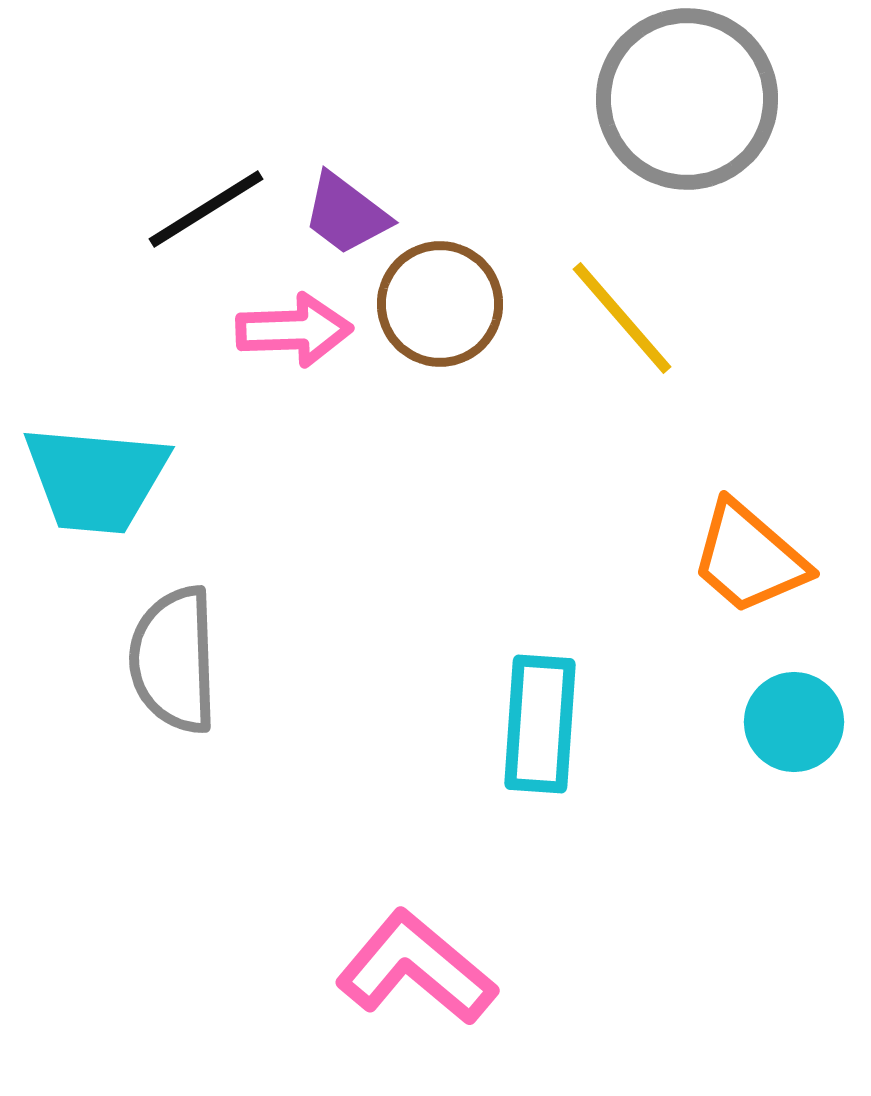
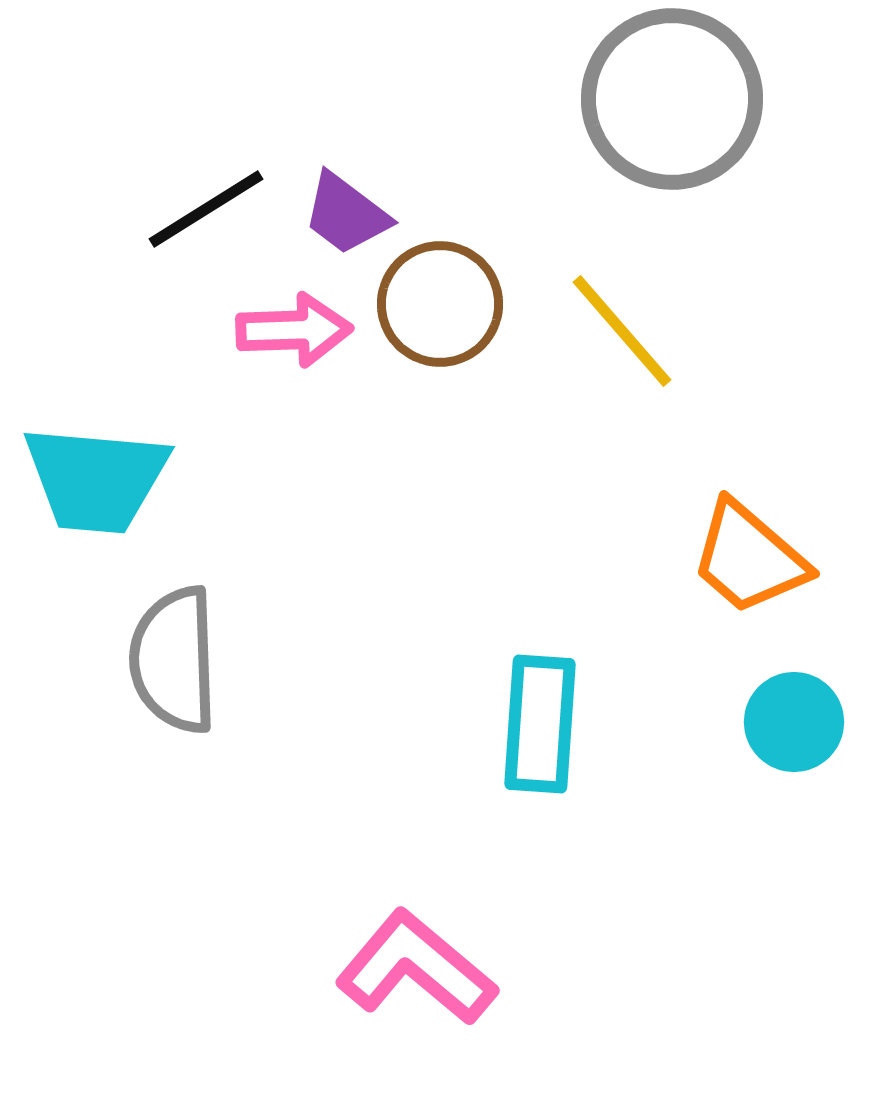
gray circle: moved 15 px left
yellow line: moved 13 px down
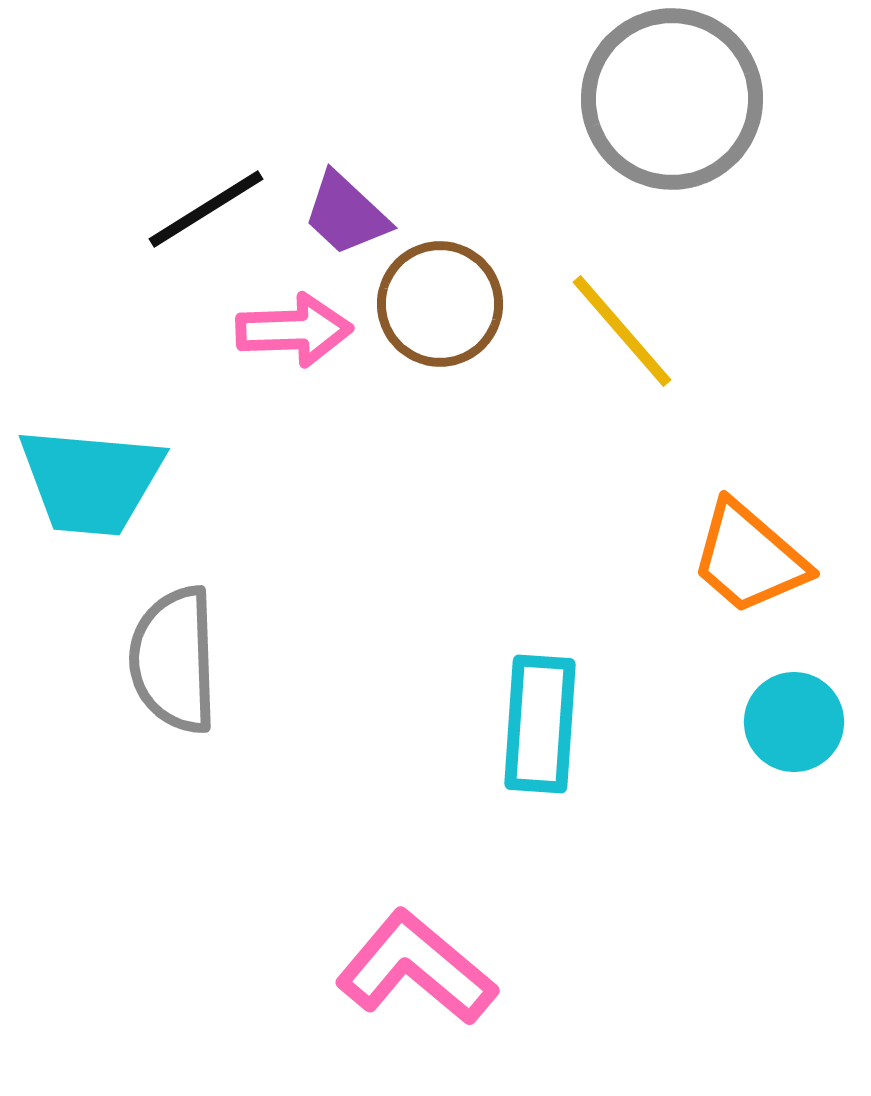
purple trapezoid: rotated 6 degrees clockwise
cyan trapezoid: moved 5 px left, 2 px down
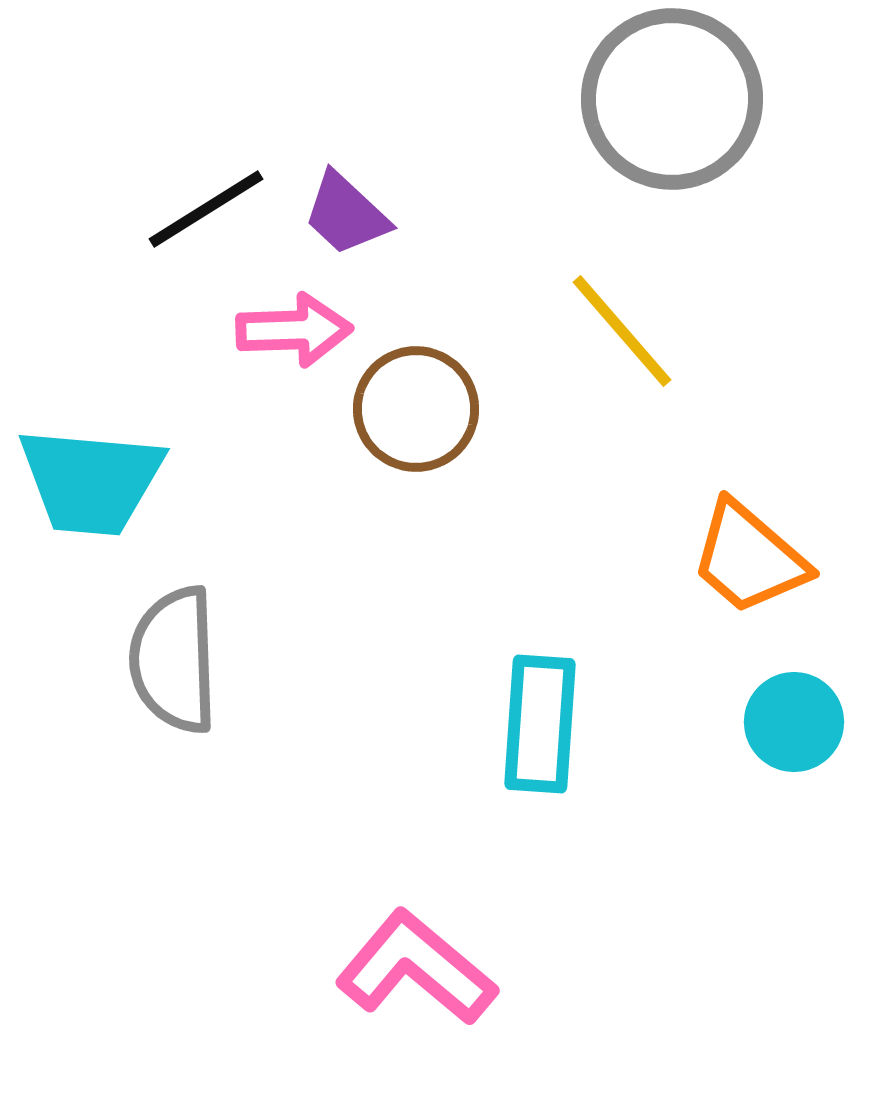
brown circle: moved 24 px left, 105 px down
